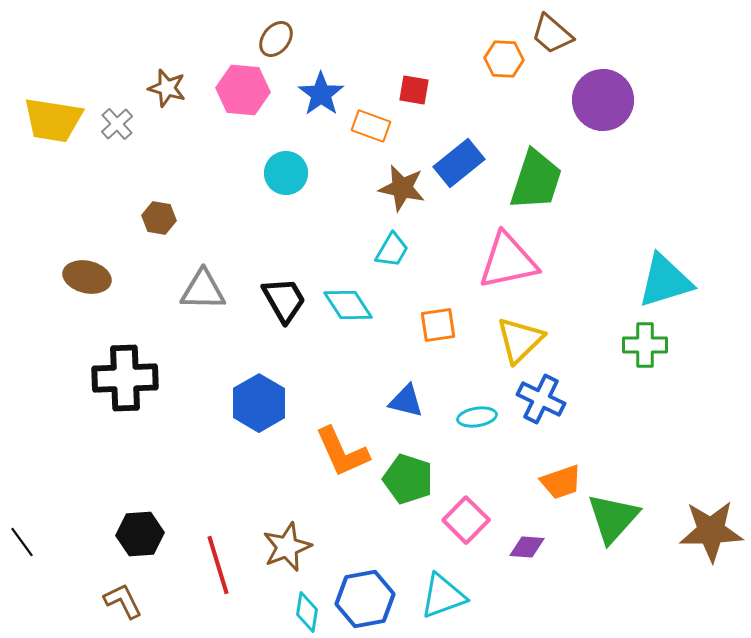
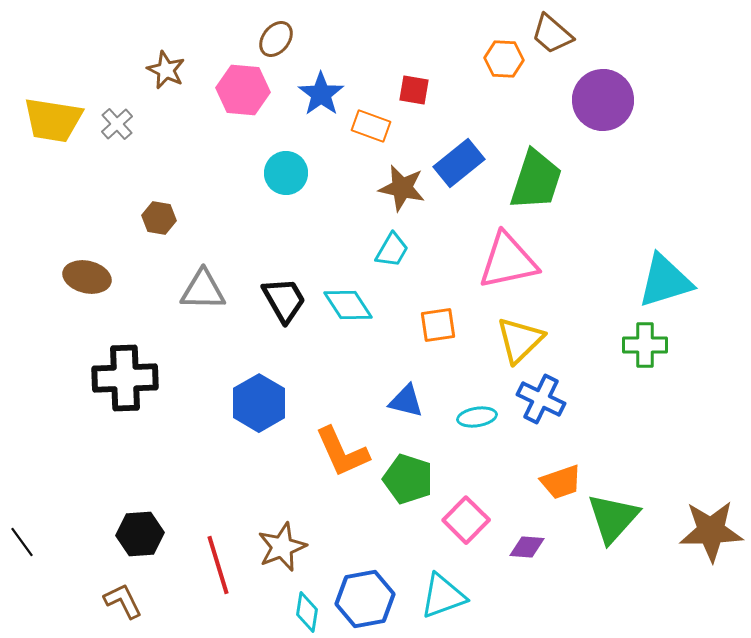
brown star at (167, 88): moved 1 px left, 18 px up; rotated 9 degrees clockwise
brown star at (287, 547): moved 5 px left
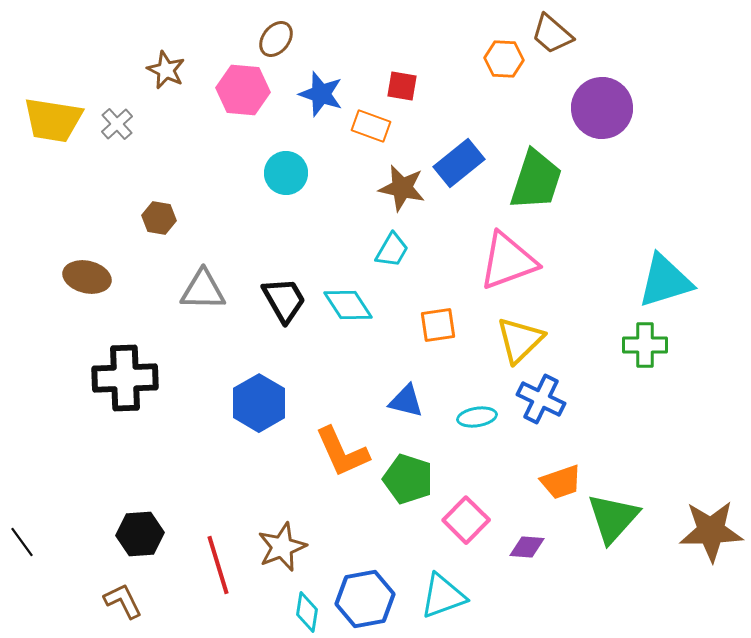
red square at (414, 90): moved 12 px left, 4 px up
blue star at (321, 94): rotated 18 degrees counterclockwise
purple circle at (603, 100): moved 1 px left, 8 px down
pink triangle at (508, 261): rotated 8 degrees counterclockwise
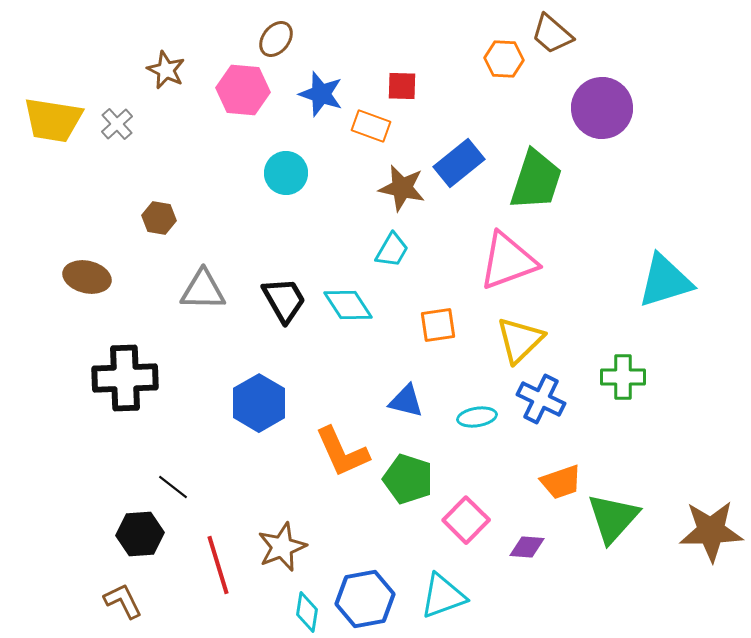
red square at (402, 86): rotated 8 degrees counterclockwise
green cross at (645, 345): moved 22 px left, 32 px down
black line at (22, 542): moved 151 px right, 55 px up; rotated 16 degrees counterclockwise
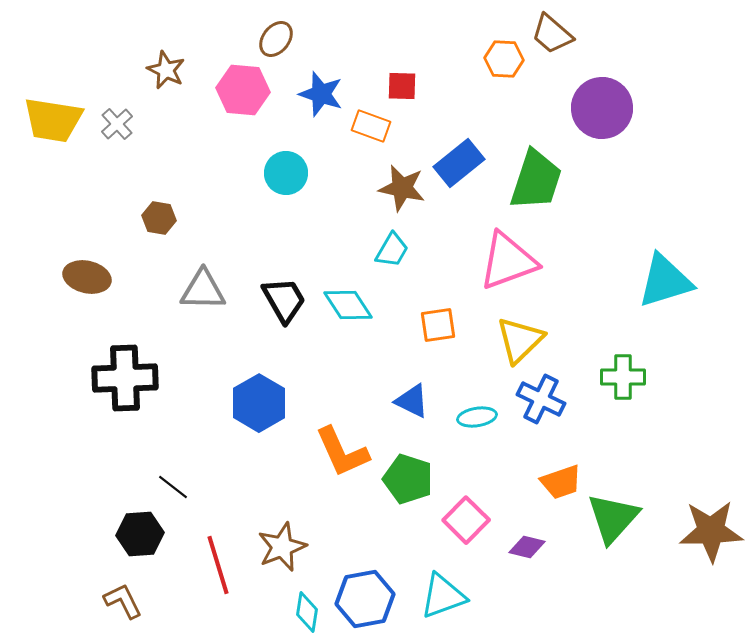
blue triangle at (406, 401): moved 6 px right; rotated 12 degrees clockwise
purple diamond at (527, 547): rotated 9 degrees clockwise
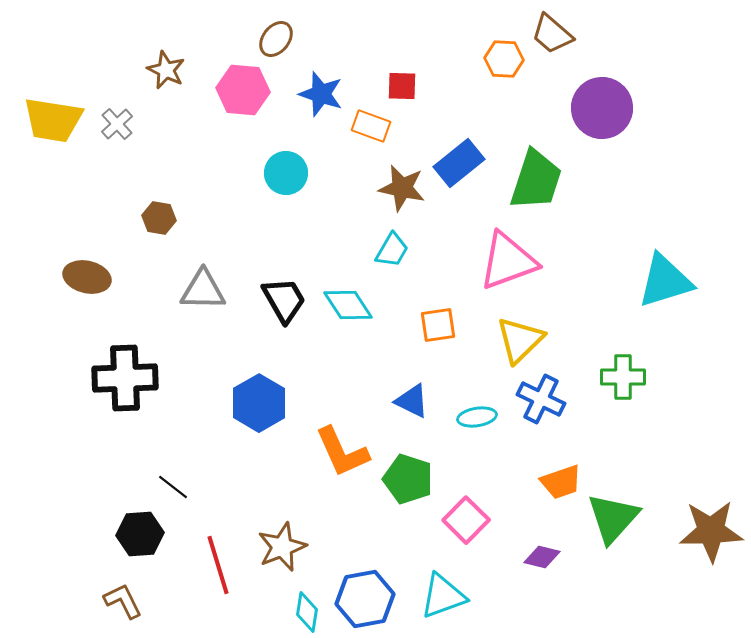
purple diamond at (527, 547): moved 15 px right, 10 px down
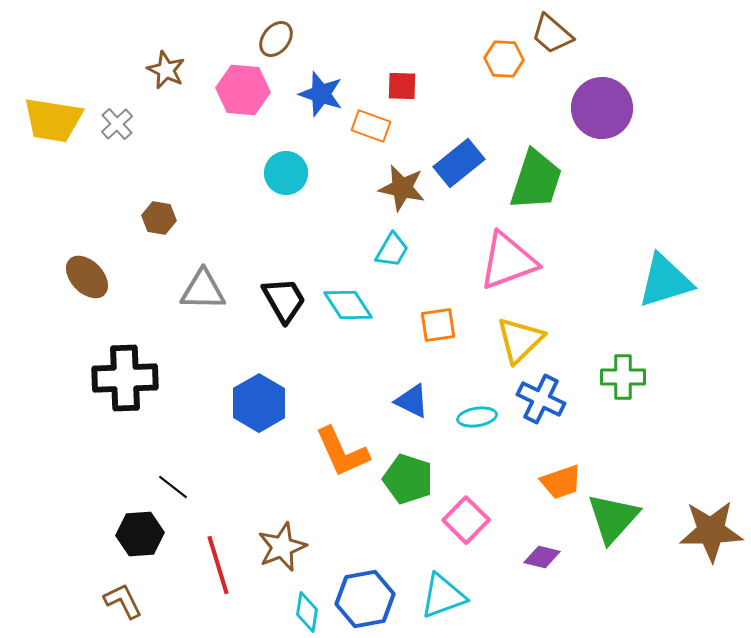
brown ellipse at (87, 277): rotated 33 degrees clockwise
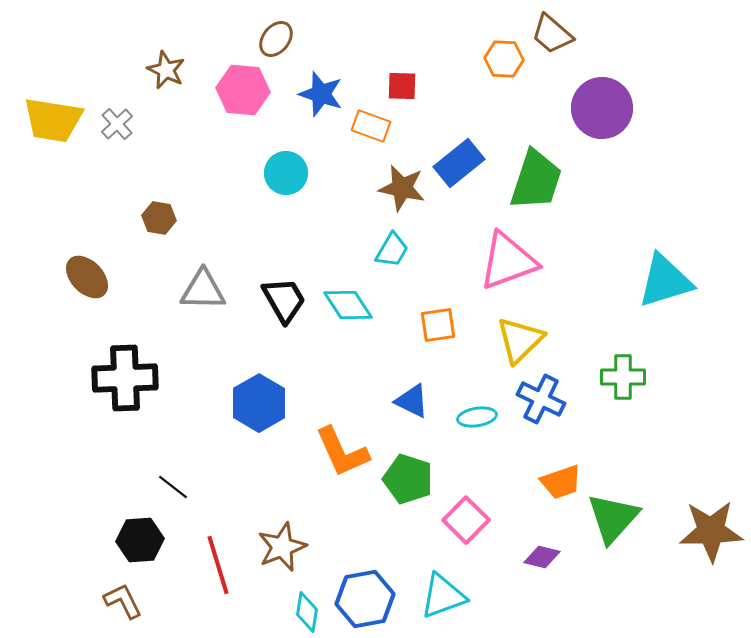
black hexagon at (140, 534): moved 6 px down
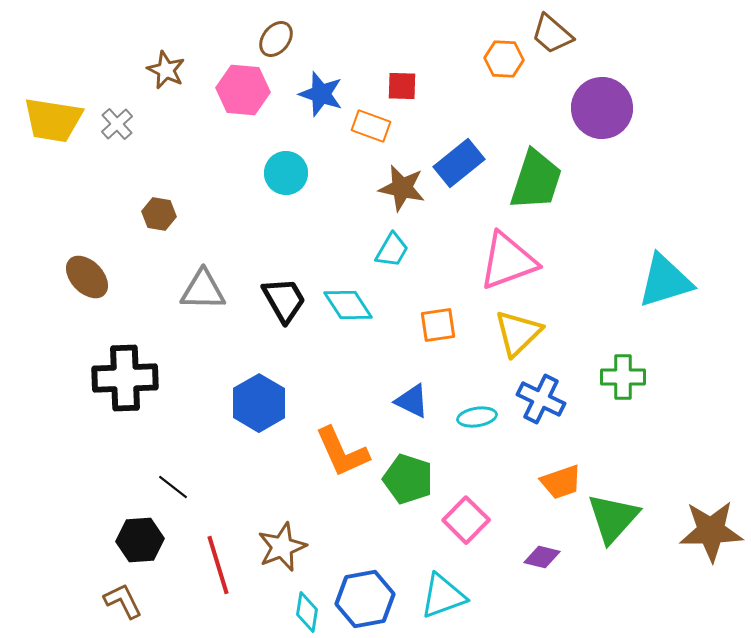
brown hexagon at (159, 218): moved 4 px up
yellow triangle at (520, 340): moved 2 px left, 7 px up
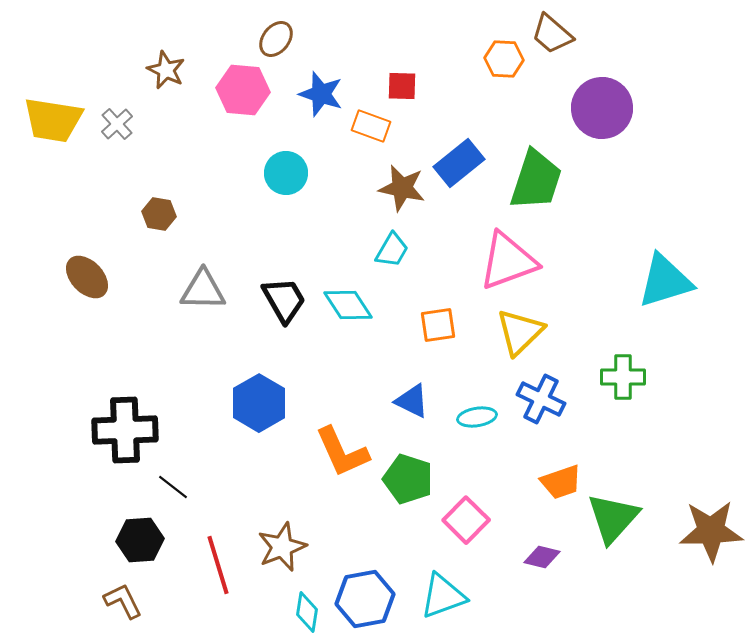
yellow triangle at (518, 333): moved 2 px right, 1 px up
black cross at (125, 378): moved 52 px down
